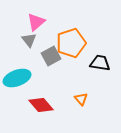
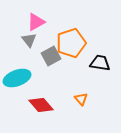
pink triangle: rotated 12 degrees clockwise
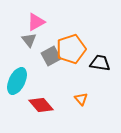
orange pentagon: moved 6 px down
cyan ellipse: moved 3 px down; rotated 44 degrees counterclockwise
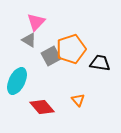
pink triangle: rotated 18 degrees counterclockwise
gray triangle: rotated 21 degrees counterclockwise
orange triangle: moved 3 px left, 1 px down
red diamond: moved 1 px right, 2 px down
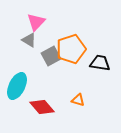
cyan ellipse: moved 5 px down
orange triangle: rotated 32 degrees counterclockwise
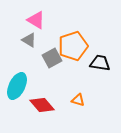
pink triangle: moved 2 px up; rotated 42 degrees counterclockwise
orange pentagon: moved 2 px right, 3 px up
gray square: moved 1 px right, 2 px down
red diamond: moved 2 px up
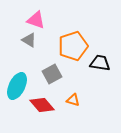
pink triangle: rotated 12 degrees counterclockwise
gray square: moved 16 px down
orange triangle: moved 5 px left
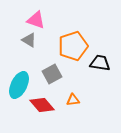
cyan ellipse: moved 2 px right, 1 px up
orange triangle: rotated 24 degrees counterclockwise
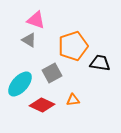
gray square: moved 1 px up
cyan ellipse: moved 1 px right, 1 px up; rotated 16 degrees clockwise
red diamond: rotated 25 degrees counterclockwise
